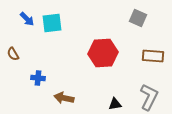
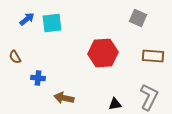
blue arrow: rotated 84 degrees counterclockwise
brown semicircle: moved 2 px right, 3 px down
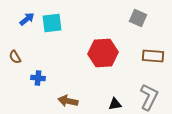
brown arrow: moved 4 px right, 3 px down
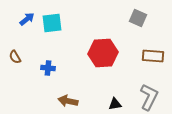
blue cross: moved 10 px right, 10 px up
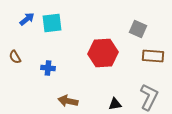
gray square: moved 11 px down
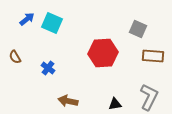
cyan square: rotated 30 degrees clockwise
blue cross: rotated 32 degrees clockwise
